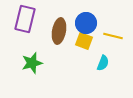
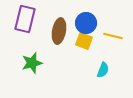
cyan semicircle: moved 7 px down
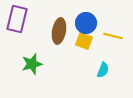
purple rectangle: moved 8 px left
green star: moved 1 px down
